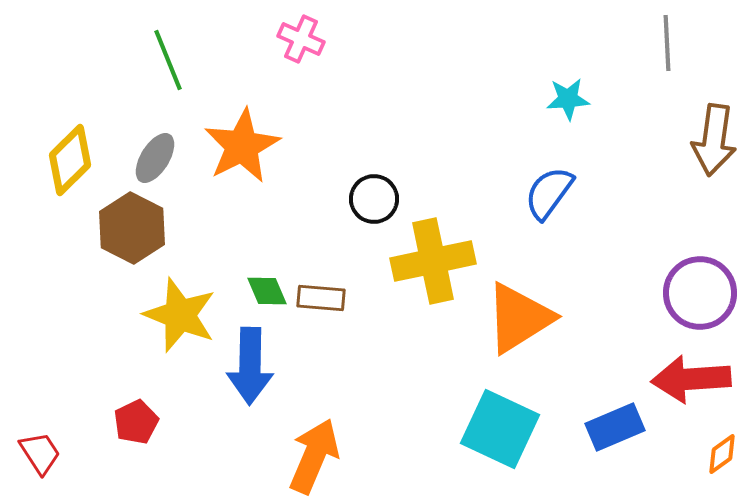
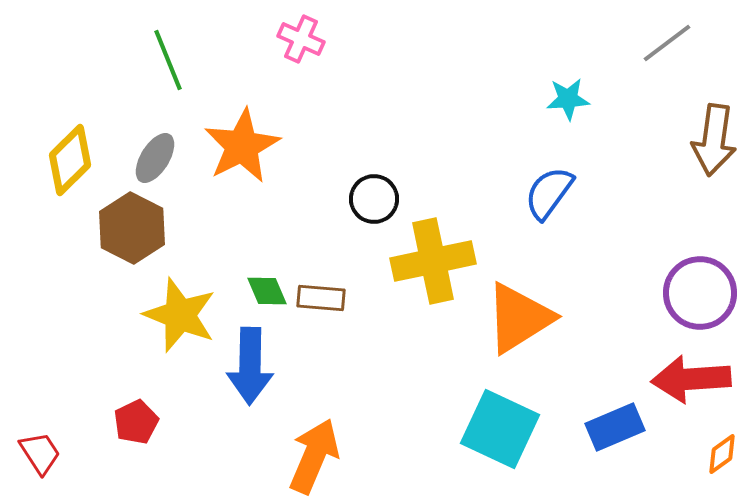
gray line: rotated 56 degrees clockwise
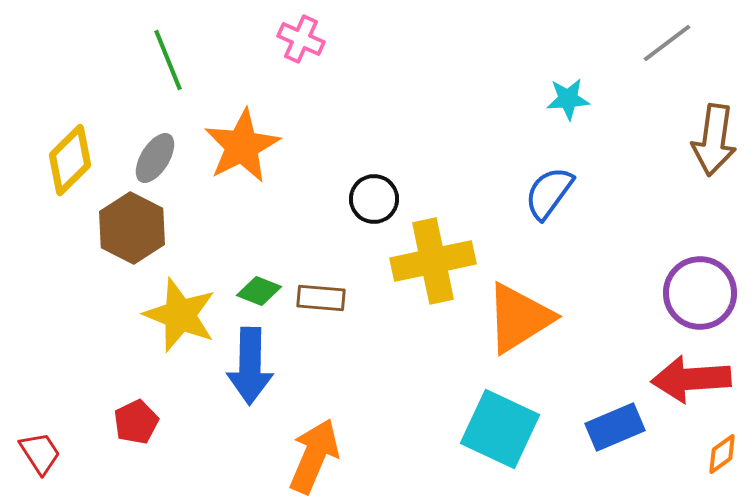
green diamond: moved 8 px left; rotated 45 degrees counterclockwise
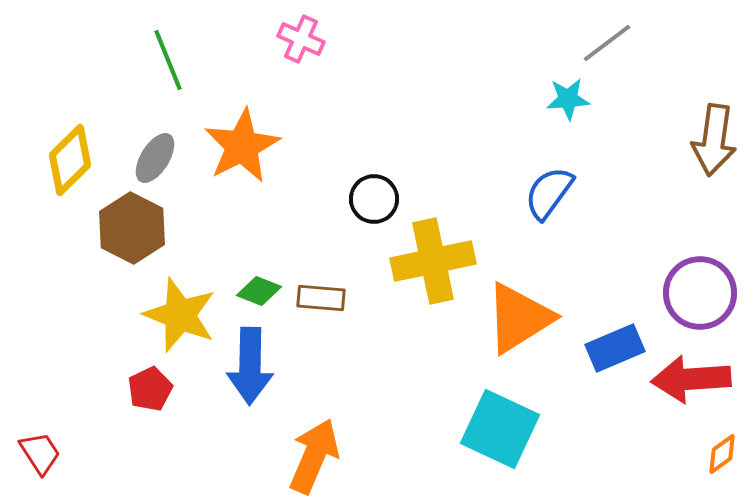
gray line: moved 60 px left
red pentagon: moved 14 px right, 33 px up
blue rectangle: moved 79 px up
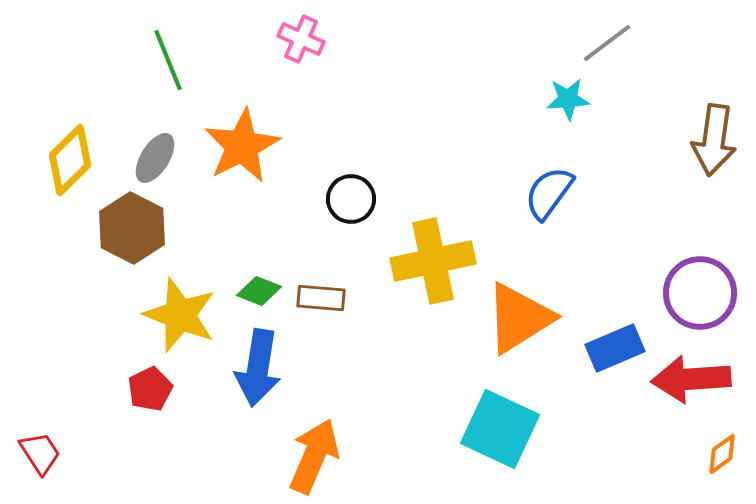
black circle: moved 23 px left
blue arrow: moved 8 px right, 2 px down; rotated 8 degrees clockwise
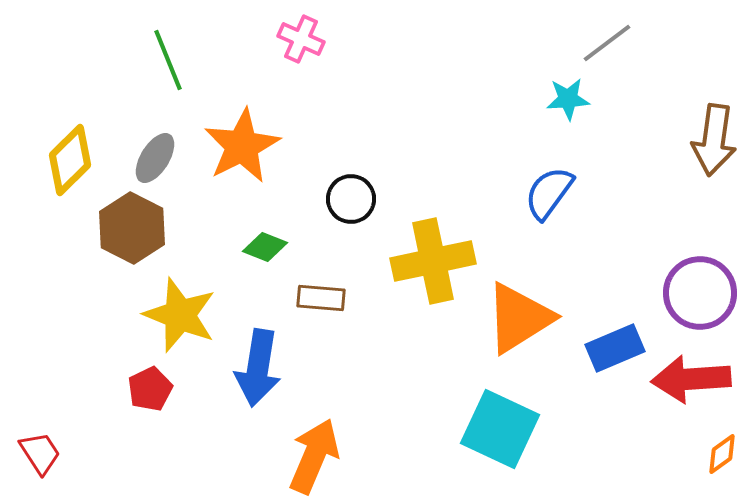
green diamond: moved 6 px right, 44 px up
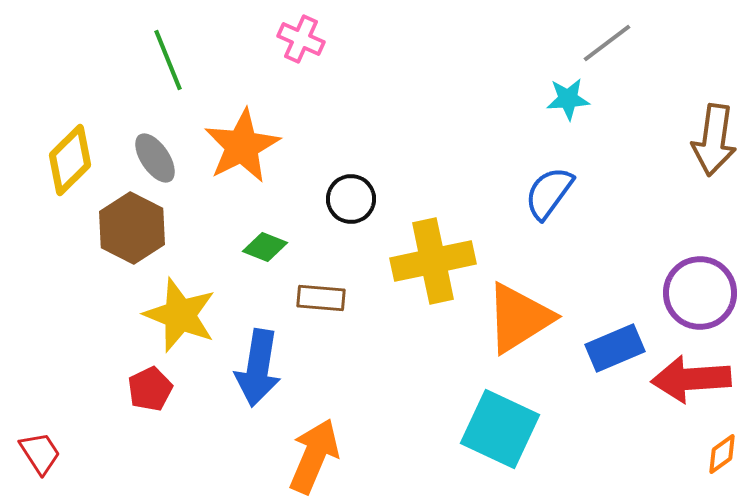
gray ellipse: rotated 66 degrees counterclockwise
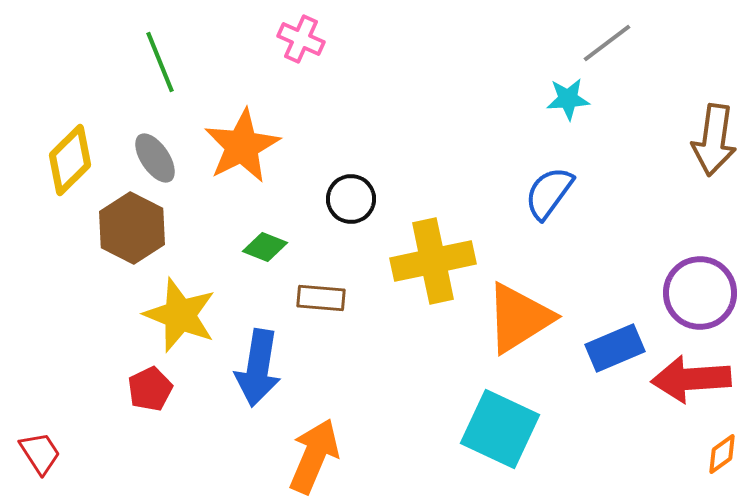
green line: moved 8 px left, 2 px down
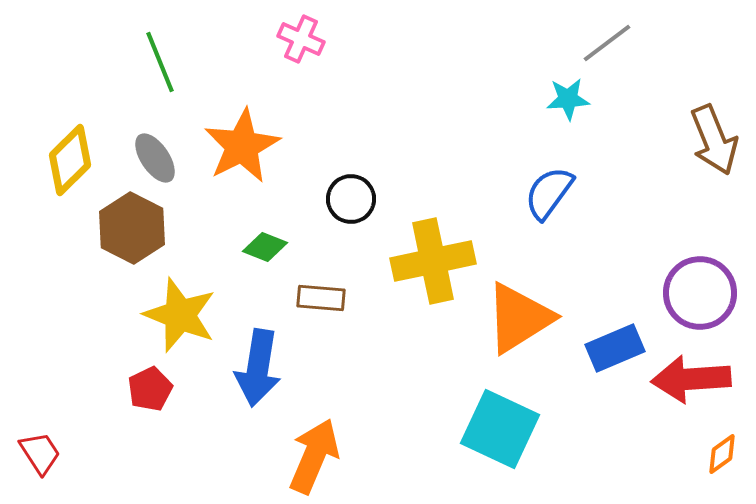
brown arrow: rotated 30 degrees counterclockwise
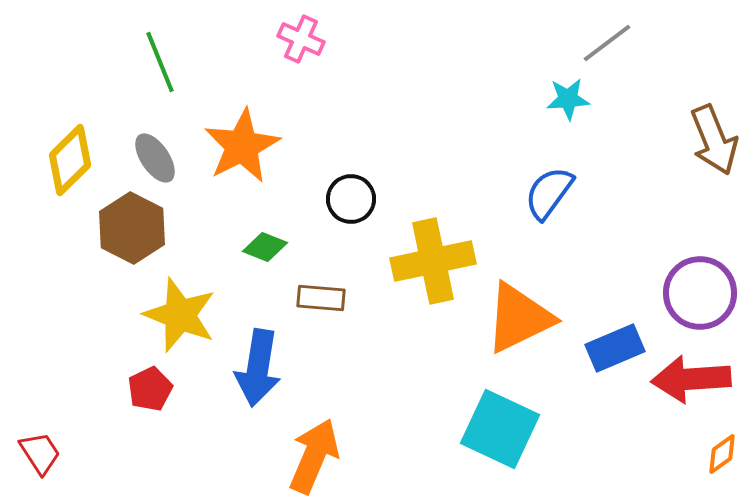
orange triangle: rotated 6 degrees clockwise
